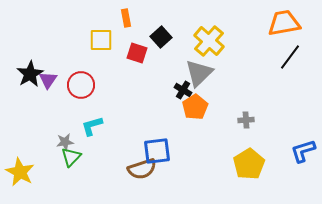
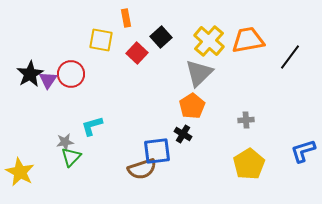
orange trapezoid: moved 36 px left, 17 px down
yellow square: rotated 10 degrees clockwise
red square: rotated 25 degrees clockwise
red circle: moved 10 px left, 11 px up
black cross: moved 44 px down
orange pentagon: moved 3 px left, 1 px up
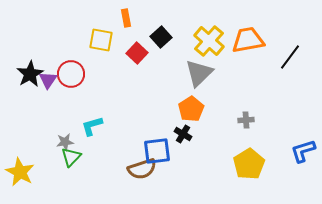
orange pentagon: moved 1 px left, 3 px down
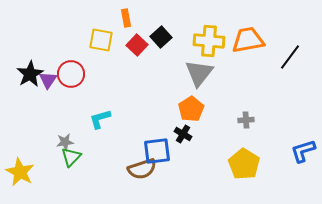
yellow cross: rotated 36 degrees counterclockwise
red square: moved 8 px up
gray triangle: rotated 8 degrees counterclockwise
cyan L-shape: moved 8 px right, 7 px up
yellow pentagon: moved 5 px left; rotated 8 degrees counterclockwise
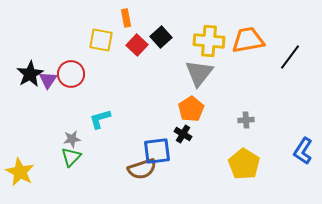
gray star: moved 7 px right, 3 px up
blue L-shape: rotated 40 degrees counterclockwise
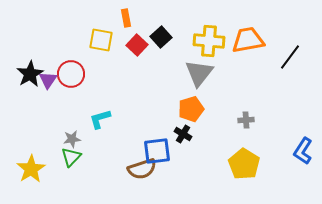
orange pentagon: rotated 15 degrees clockwise
yellow star: moved 11 px right, 3 px up; rotated 12 degrees clockwise
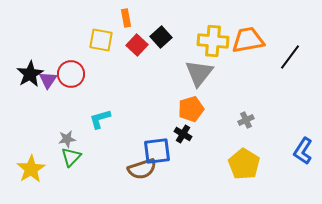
yellow cross: moved 4 px right
gray cross: rotated 21 degrees counterclockwise
gray star: moved 5 px left
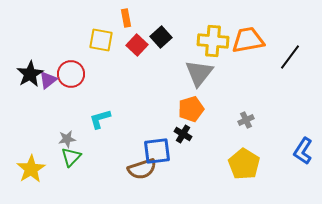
purple triangle: rotated 18 degrees clockwise
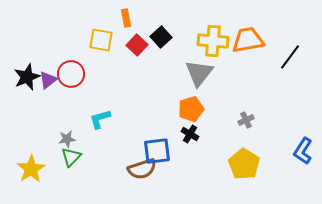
black star: moved 3 px left, 3 px down; rotated 8 degrees clockwise
black cross: moved 7 px right
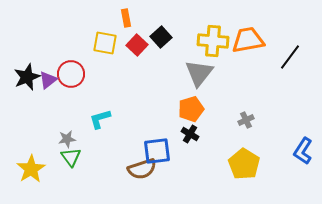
yellow square: moved 4 px right, 3 px down
green triangle: rotated 20 degrees counterclockwise
